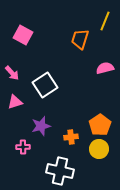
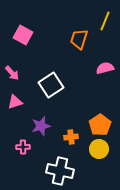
orange trapezoid: moved 1 px left
white square: moved 6 px right
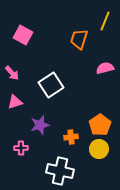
purple star: moved 1 px left, 1 px up
pink cross: moved 2 px left, 1 px down
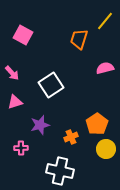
yellow line: rotated 18 degrees clockwise
orange pentagon: moved 3 px left, 1 px up
orange cross: rotated 16 degrees counterclockwise
yellow circle: moved 7 px right
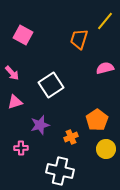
orange pentagon: moved 4 px up
